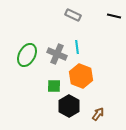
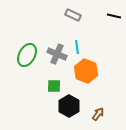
orange hexagon: moved 5 px right, 5 px up
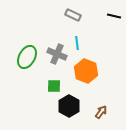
cyan line: moved 4 px up
green ellipse: moved 2 px down
brown arrow: moved 3 px right, 2 px up
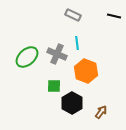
green ellipse: rotated 20 degrees clockwise
black hexagon: moved 3 px right, 3 px up
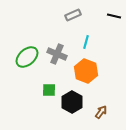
gray rectangle: rotated 49 degrees counterclockwise
cyan line: moved 9 px right, 1 px up; rotated 24 degrees clockwise
green square: moved 5 px left, 4 px down
black hexagon: moved 1 px up
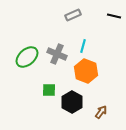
cyan line: moved 3 px left, 4 px down
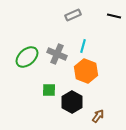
brown arrow: moved 3 px left, 4 px down
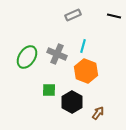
green ellipse: rotated 15 degrees counterclockwise
brown arrow: moved 3 px up
